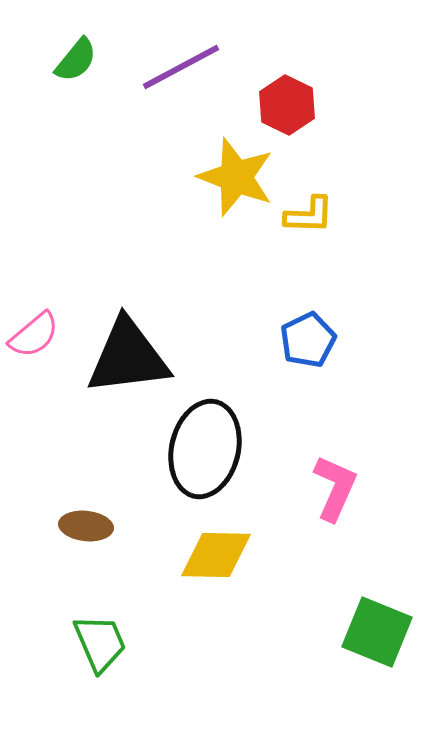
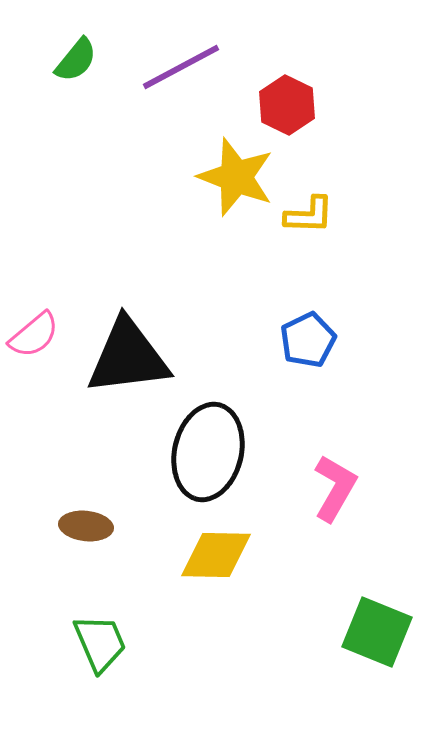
black ellipse: moved 3 px right, 3 px down
pink L-shape: rotated 6 degrees clockwise
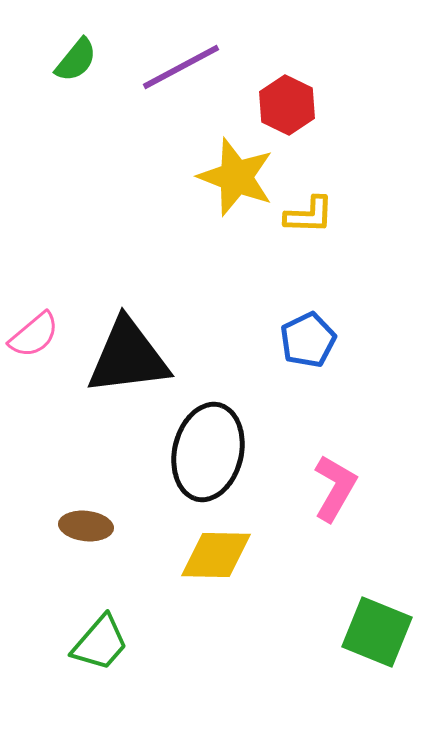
green trapezoid: rotated 64 degrees clockwise
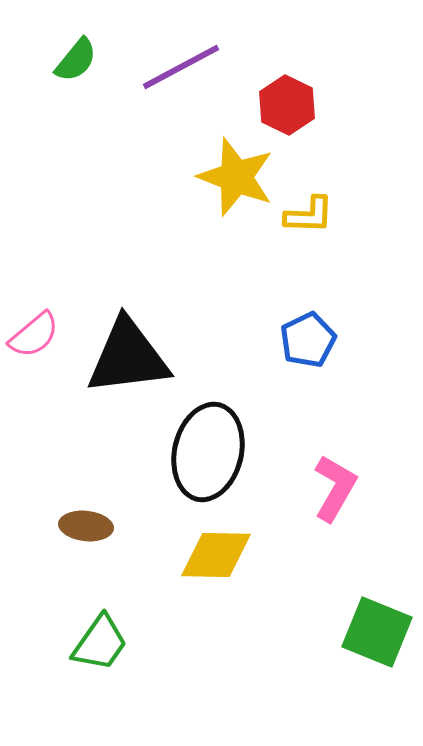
green trapezoid: rotated 6 degrees counterclockwise
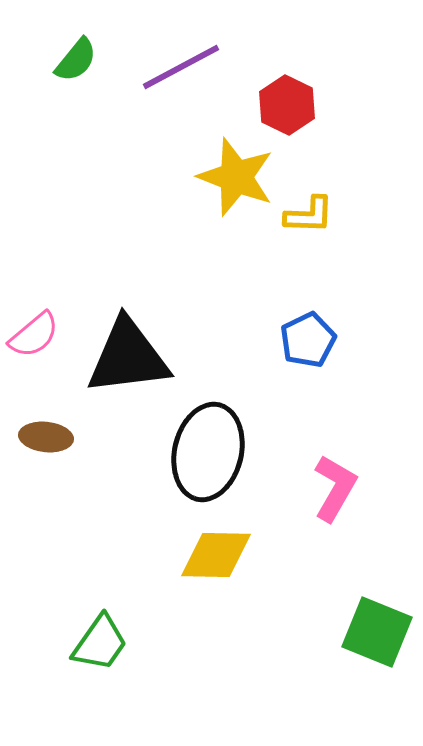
brown ellipse: moved 40 px left, 89 px up
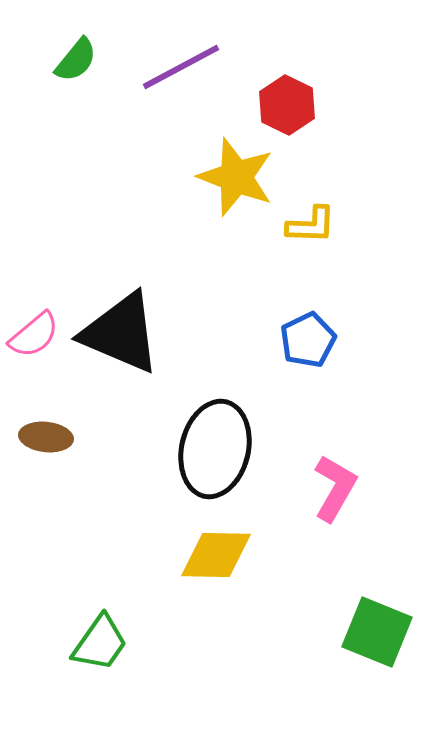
yellow L-shape: moved 2 px right, 10 px down
black triangle: moved 7 px left, 24 px up; rotated 30 degrees clockwise
black ellipse: moved 7 px right, 3 px up
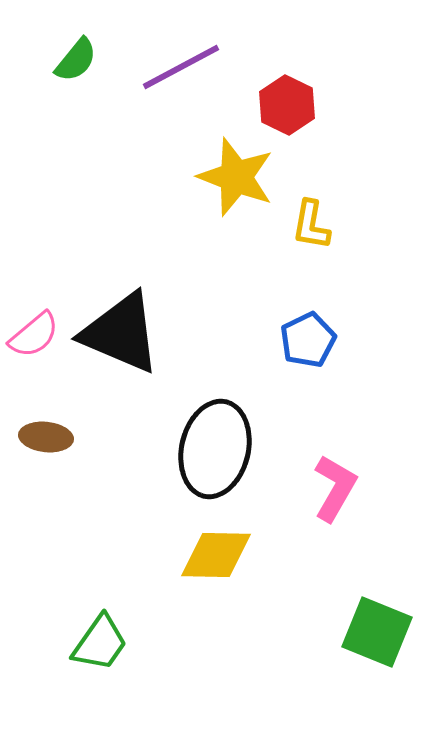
yellow L-shape: rotated 98 degrees clockwise
